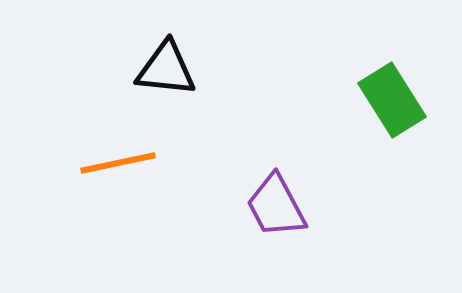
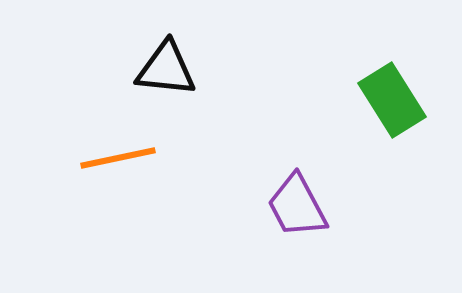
orange line: moved 5 px up
purple trapezoid: moved 21 px right
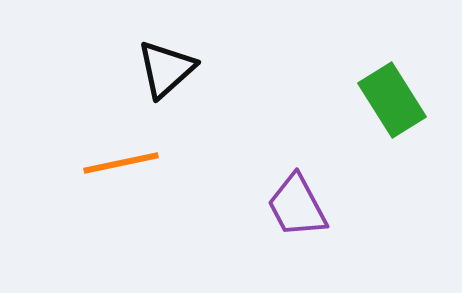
black triangle: rotated 48 degrees counterclockwise
orange line: moved 3 px right, 5 px down
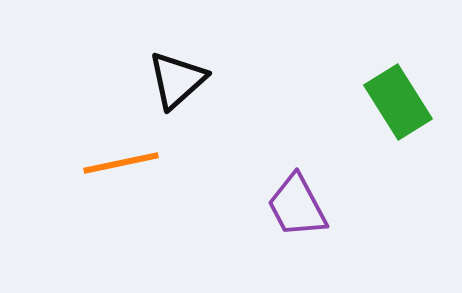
black triangle: moved 11 px right, 11 px down
green rectangle: moved 6 px right, 2 px down
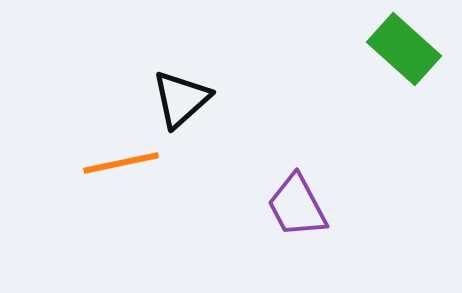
black triangle: moved 4 px right, 19 px down
green rectangle: moved 6 px right, 53 px up; rotated 16 degrees counterclockwise
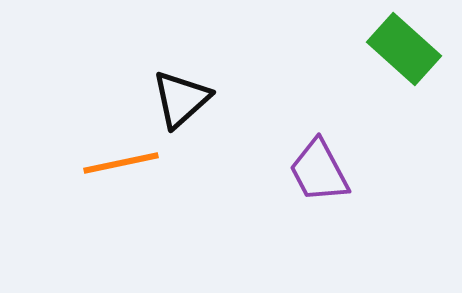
purple trapezoid: moved 22 px right, 35 px up
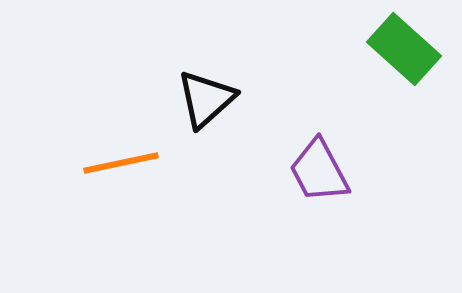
black triangle: moved 25 px right
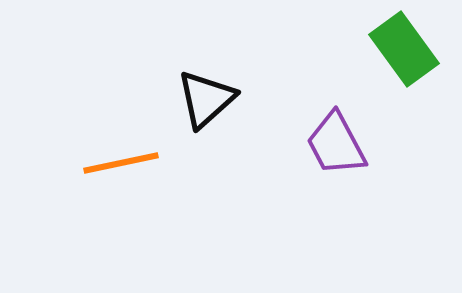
green rectangle: rotated 12 degrees clockwise
purple trapezoid: moved 17 px right, 27 px up
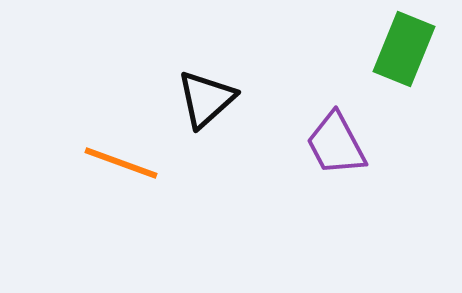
green rectangle: rotated 58 degrees clockwise
orange line: rotated 32 degrees clockwise
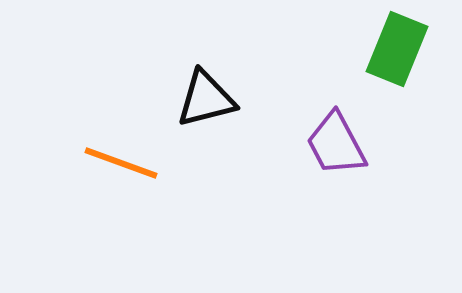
green rectangle: moved 7 px left
black triangle: rotated 28 degrees clockwise
